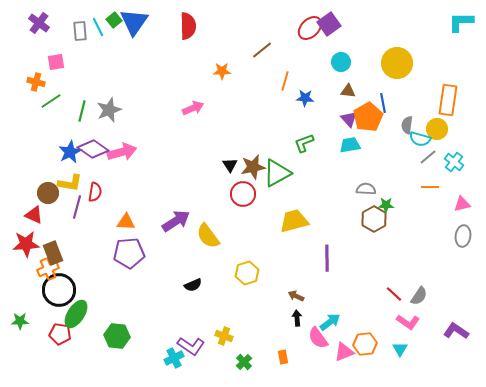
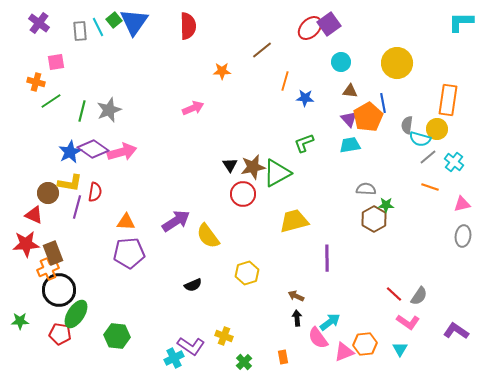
brown triangle at (348, 91): moved 2 px right
orange line at (430, 187): rotated 18 degrees clockwise
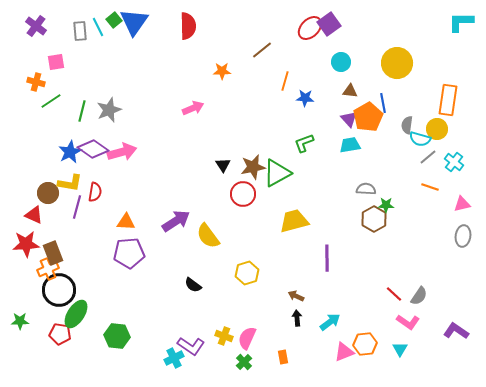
purple cross at (39, 23): moved 3 px left, 3 px down
black triangle at (230, 165): moved 7 px left
black semicircle at (193, 285): rotated 60 degrees clockwise
pink semicircle at (318, 338): moved 71 px left; rotated 60 degrees clockwise
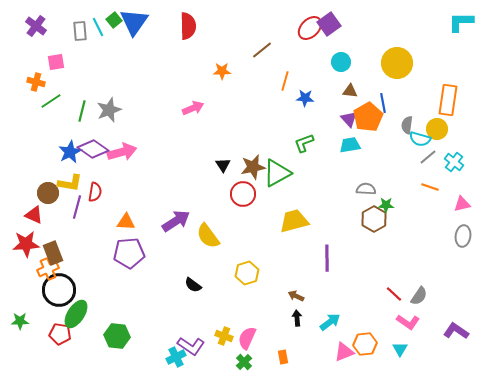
cyan cross at (174, 358): moved 2 px right, 1 px up
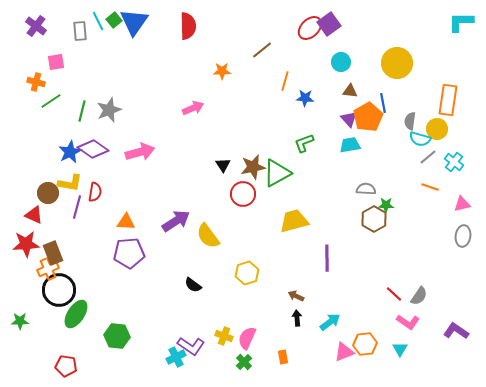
cyan line at (98, 27): moved 6 px up
gray semicircle at (407, 125): moved 3 px right, 4 px up
pink arrow at (122, 152): moved 18 px right
red pentagon at (60, 334): moved 6 px right, 32 px down
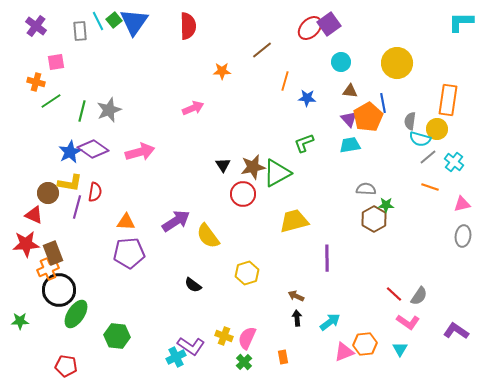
blue star at (305, 98): moved 2 px right
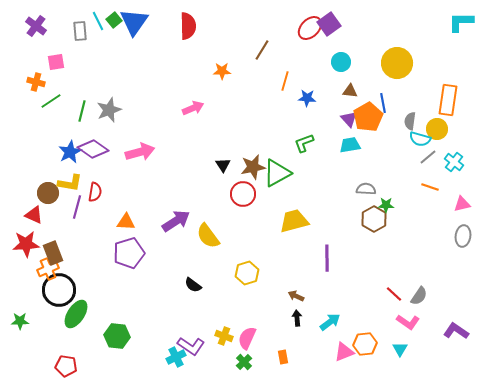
brown line at (262, 50): rotated 20 degrees counterclockwise
purple pentagon at (129, 253): rotated 12 degrees counterclockwise
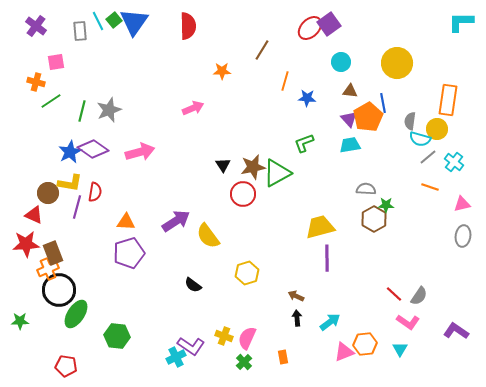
yellow trapezoid at (294, 221): moved 26 px right, 6 px down
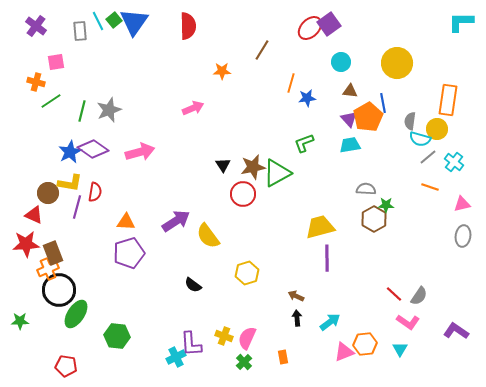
orange line at (285, 81): moved 6 px right, 2 px down
blue star at (307, 98): rotated 12 degrees counterclockwise
purple L-shape at (191, 346): moved 2 px up; rotated 52 degrees clockwise
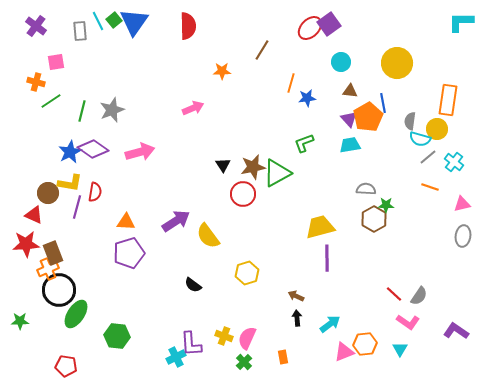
gray star at (109, 110): moved 3 px right
cyan arrow at (330, 322): moved 2 px down
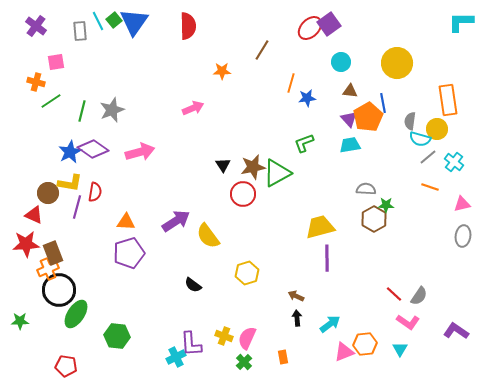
orange rectangle at (448, 100): rotated 16 degrees counterclockwise
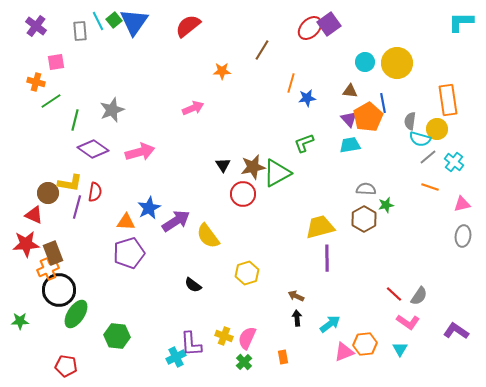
red semicircle at (188, 26): rotated 128 degrees counterclockwise
cyan circle at (341, 62): moved 24 px right
green line at (82, 111): moved 7 px left, 9 px down
blue star at (70, 152): moved 79 px right, 56 px down
green star at (386, 205): rotated 14 degrees counterclockwise
brown hexagon at (374, 219): moved 10 px left
